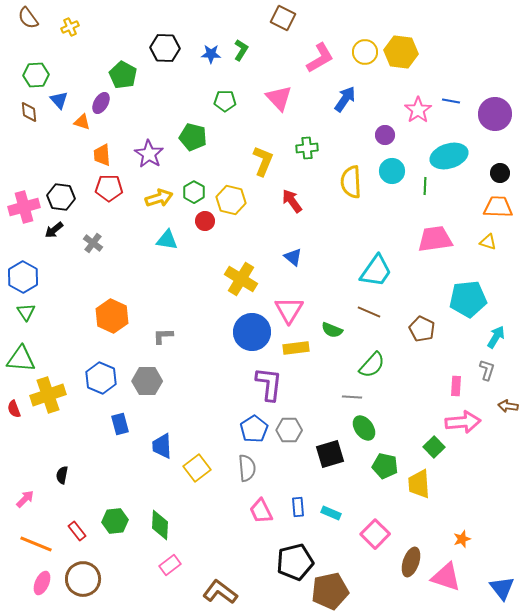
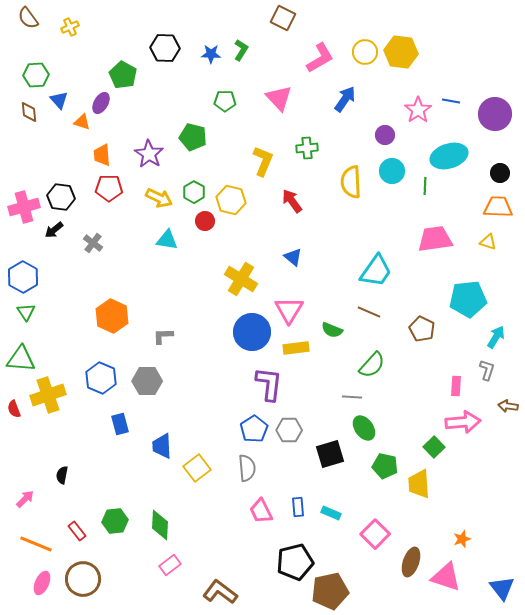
yellow arrow at (159, 198): rotated 44 degrees clockwise
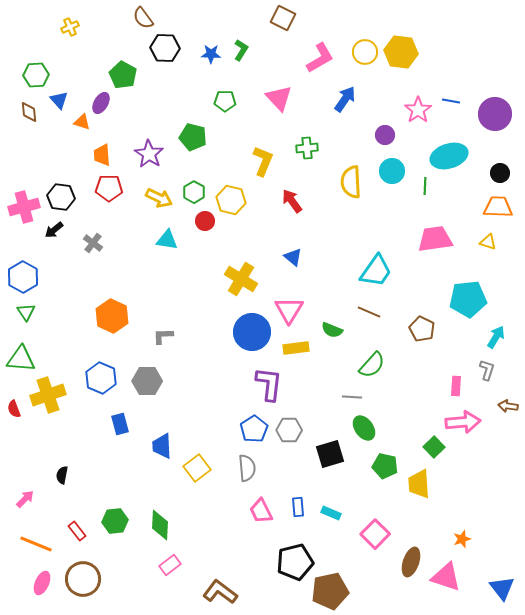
brown semicircle at (28, 18): moved 115 px right
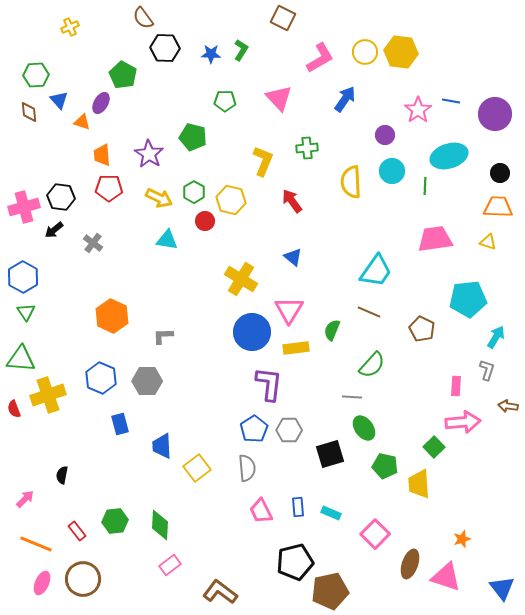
green semicircle at (332, 330): rotated 90 degrees clockwise
brown ellipse at (411, 562): moved 1 px left, 2 px down
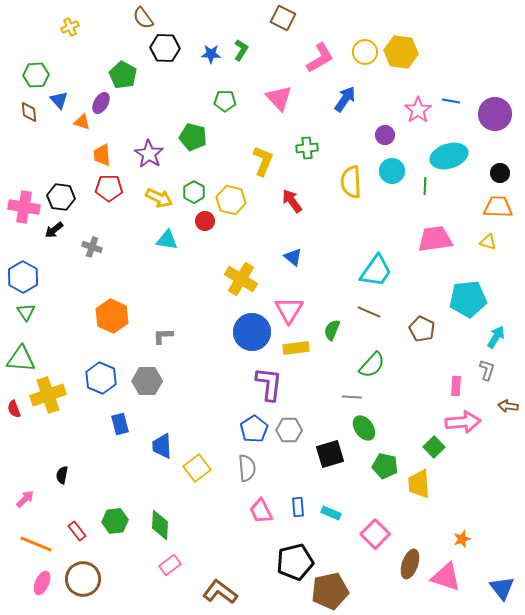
pink cross at (24, 207): rotated 24 degrees clockwise
gray cross at (93, 243): moved 1 px left, 4 px down; rotated 18 degrees counterclockwise
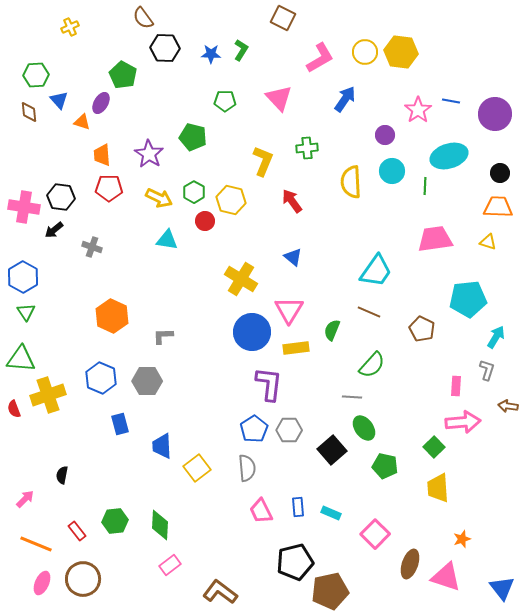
black square at (330, 454): moved 2 px right, 4 px up; rotated 24 degrees counterclockwise
yellow trapezoid at (419, 484): moved 19 px right, 4 px down
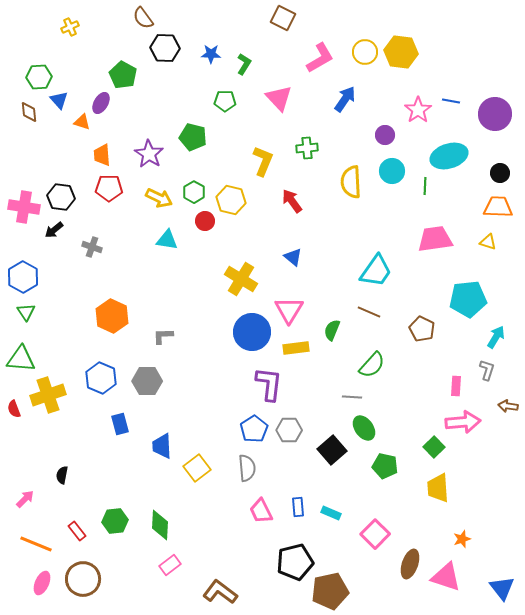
green L-shape at (241, 50): moved 3 px right, 14 px down
green hexagon at (36, 75): moved 3 px right, 2 px down
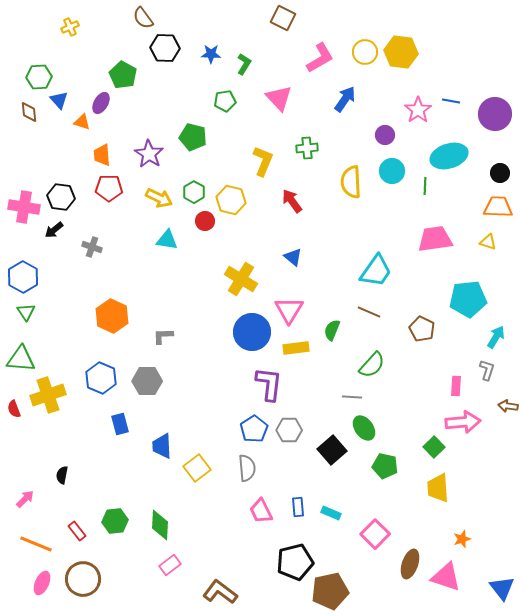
green pentagon at (225, 101): rotated 10 degrees counterclockwise
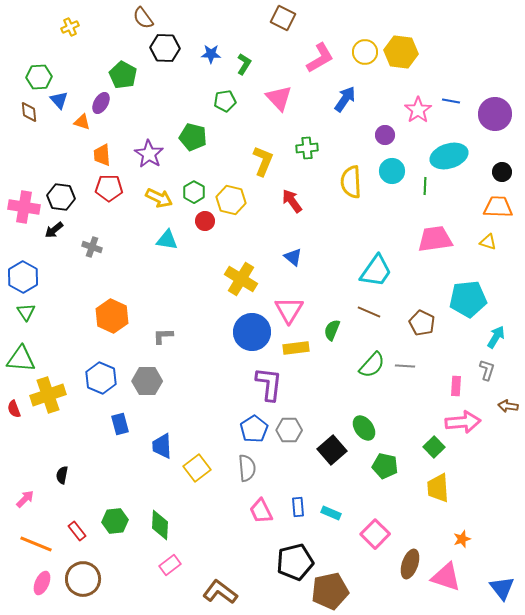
black circle at (500, 173): moved 2 px right, 1 px up
brown pentagon at (422, 329): moved 6 px up
gray line at (352, 397): moved 53 px right, 31 px up
